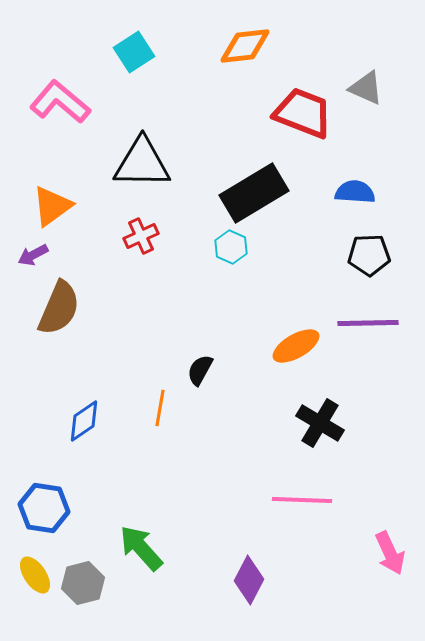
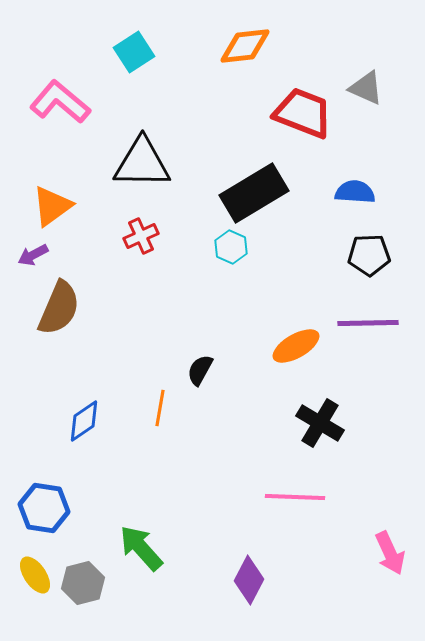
pink line: moved 7 px left, 3 px up
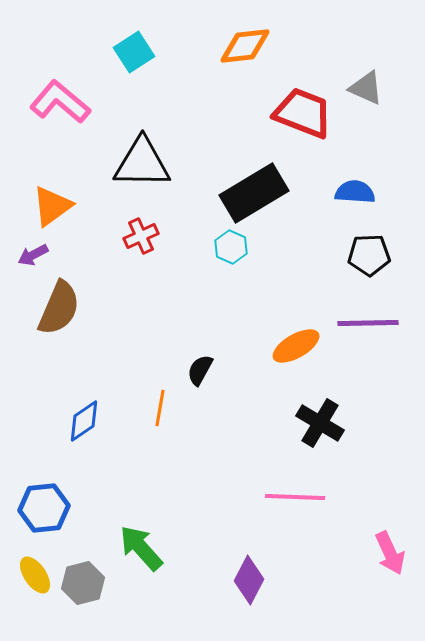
blue hexagon: rotated 15 degrees counterclockwise
